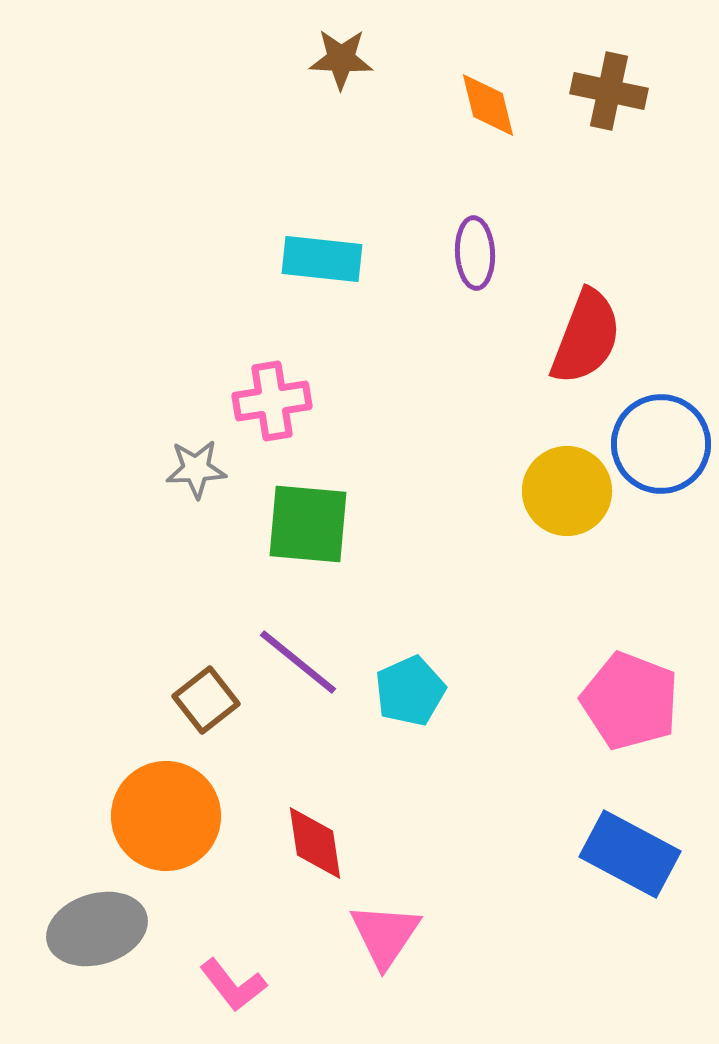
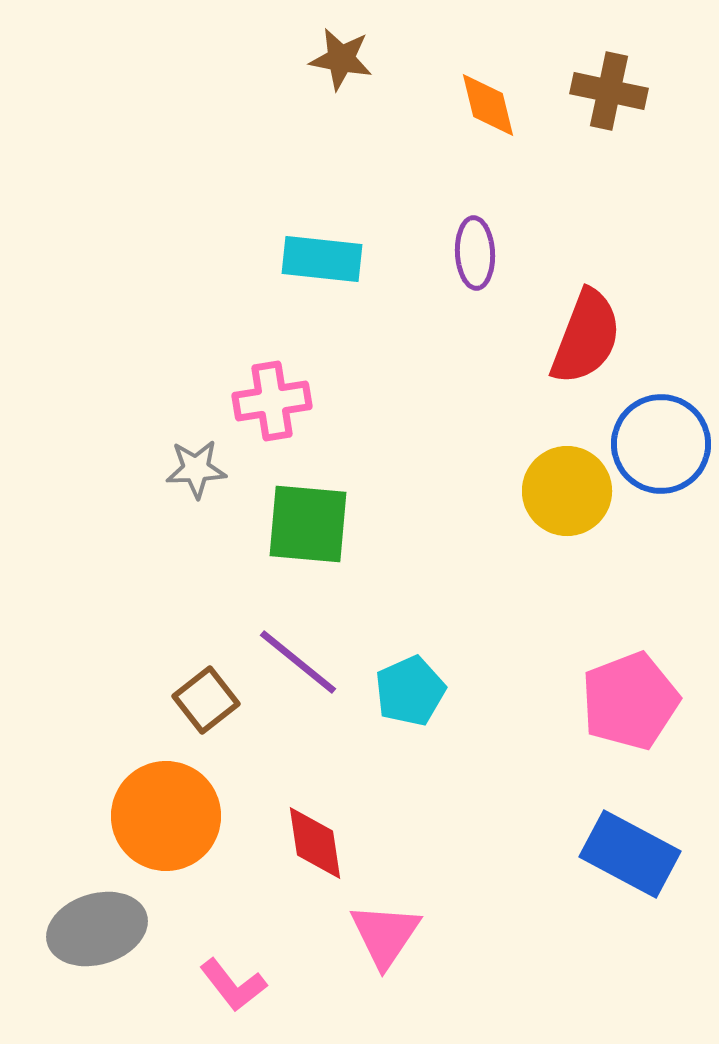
brown star: rotated 8 degrees clockwise
pink pentagon: rotated 30 degrees clockwise
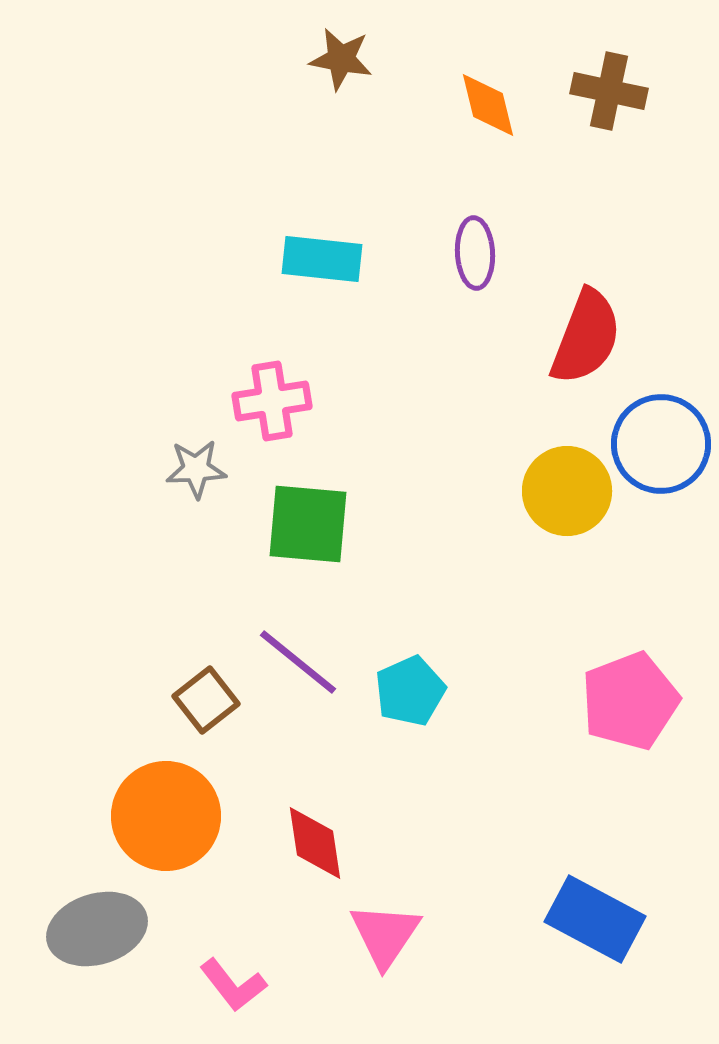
blue rectangle: moved 35 px left, 65 px down
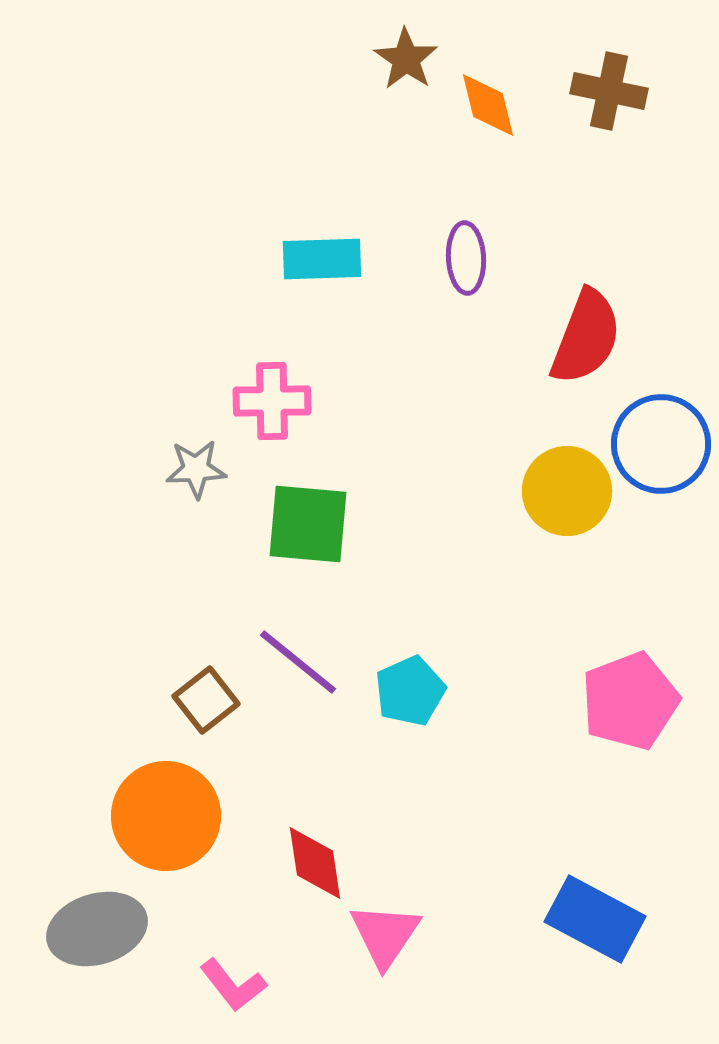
brown star: moved 65 px right; rotated 24 degrees clockwise
purple ellipse: moved 9 px left, 5 px down
cyan rectangle: rotated 8 degrees counterclockwise
pink cross: rotated 8 degrees clockwise
red diamond: moved 20 px down
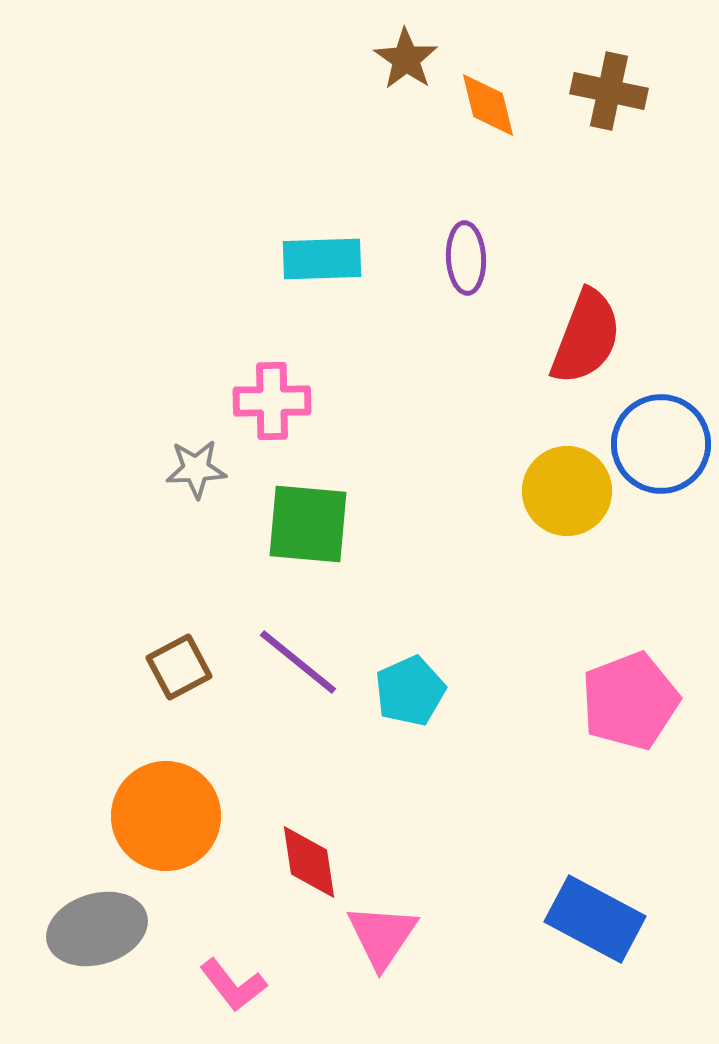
brown square: moved 27 px left, 33 px up; rotated 10 degrees clockwise
red diamond: moved 6 px left, 1 px up
pink triangle: moved 3 px left, 1 px down
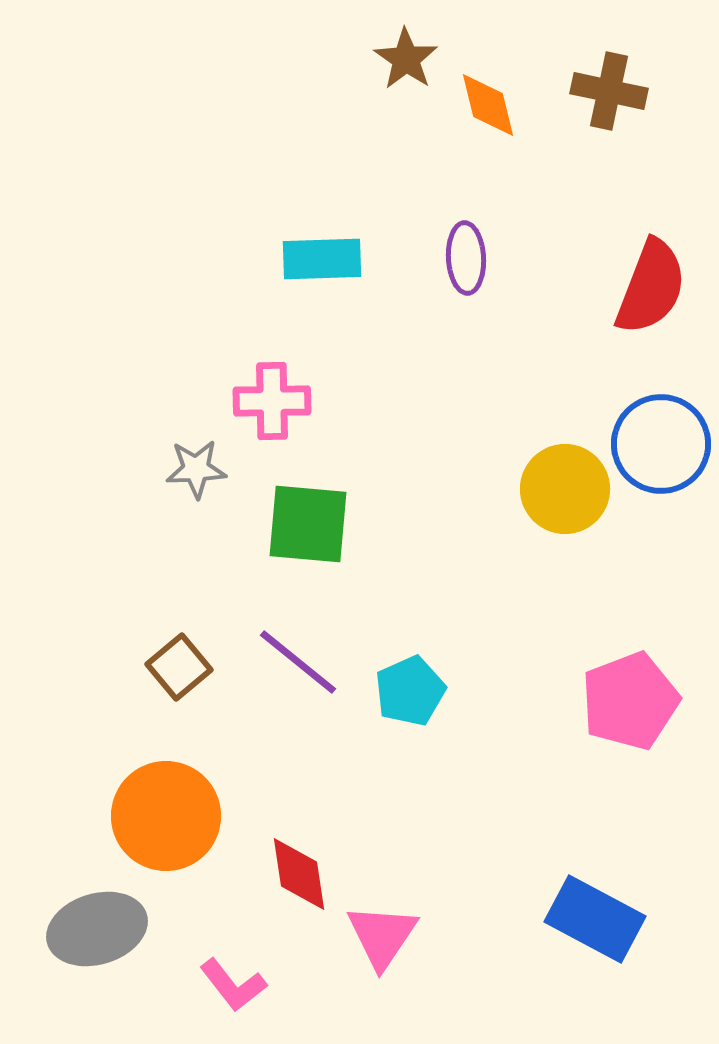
red semicircle: moved 65 px right, 50 px up
yellow circle: moved 2 px left, 2 px up
brown square: rotated 12 degrees counterclockwise
red diamond: moved 10 px left, 12 px down
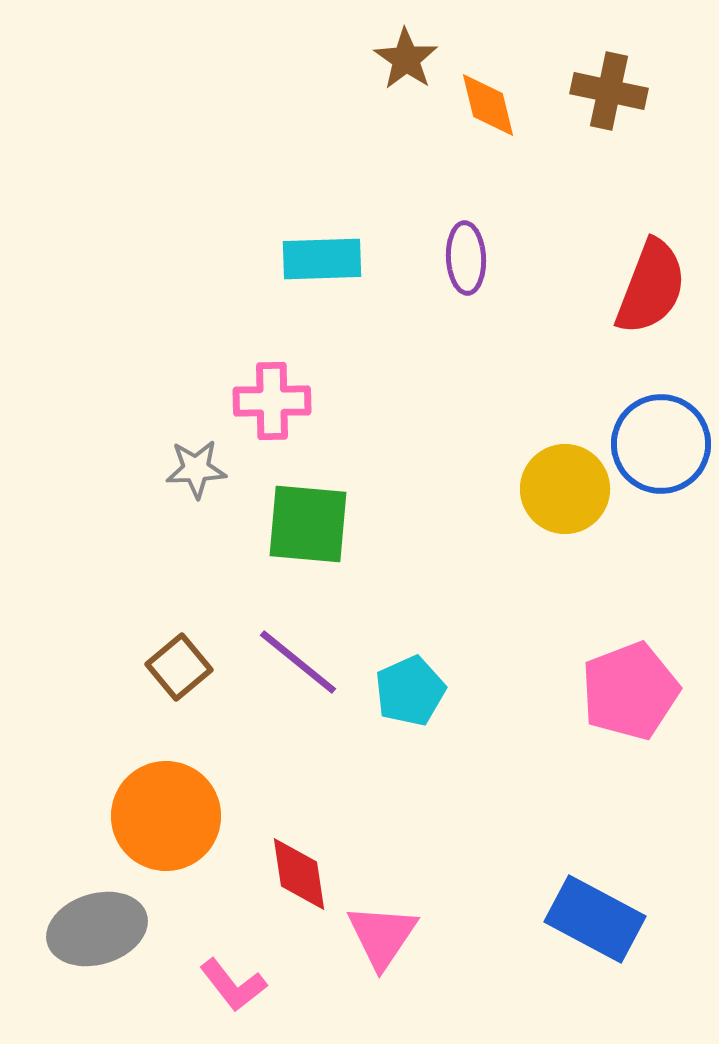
pink pentagon: moved 10 px up
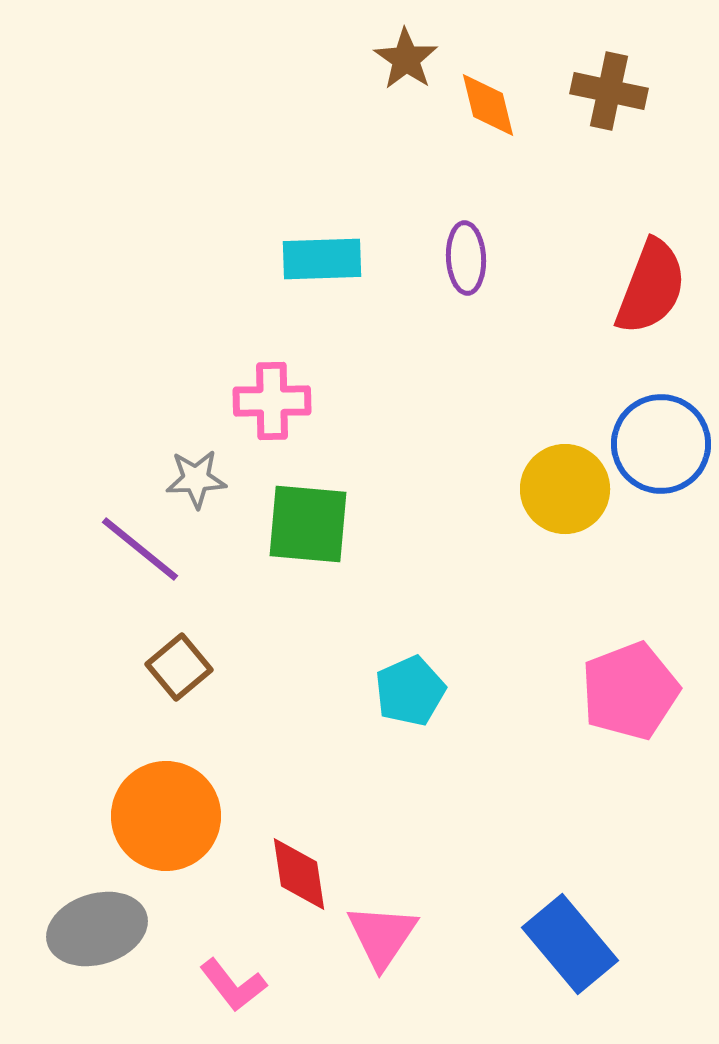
gray star: moved 10 px down
purple line: moved 158 px left, 113 px up
blue rectangle: moved 25 px left, 25 px down; rotated 22 degrees clockwise
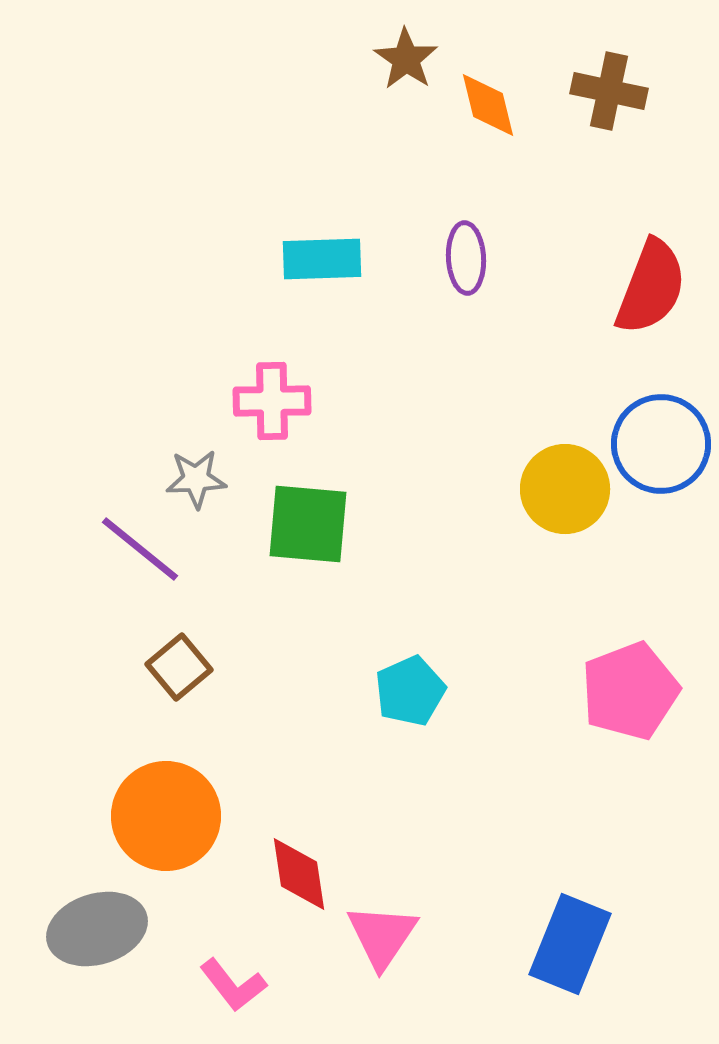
blue rectangle: rotated 62 degrees clockwise
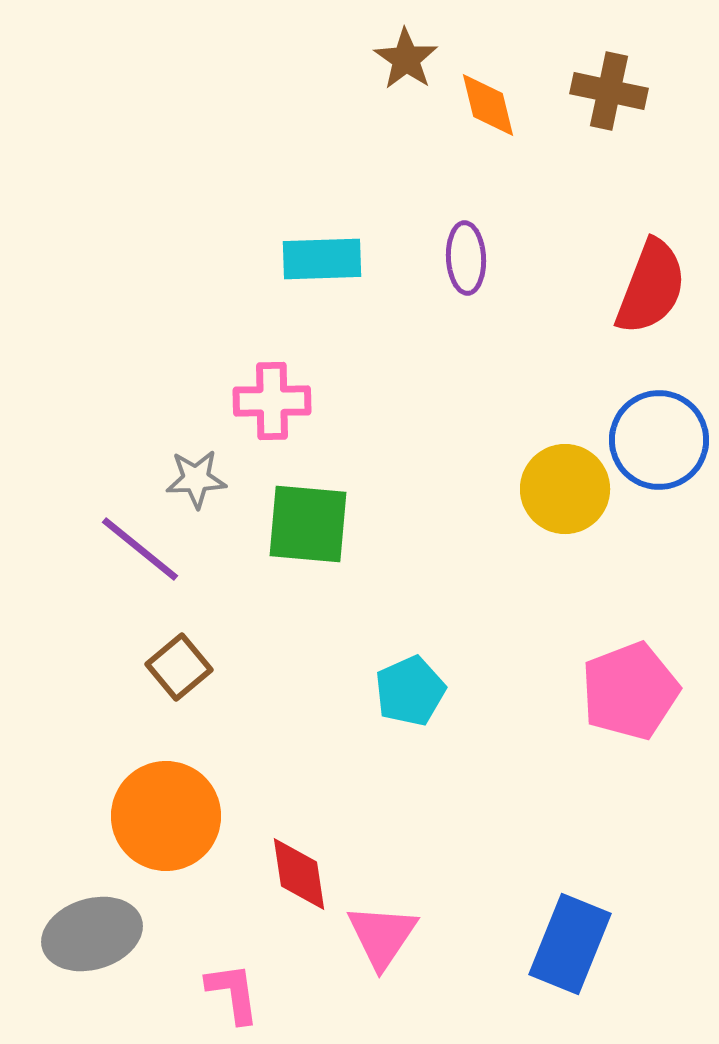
blue circle: moved 2 px left, 4 px up
gray ellipse: moved 5 px left, 5 px down
pink L-shape: moved 8 px down; rotated 150 degrees counterclockwise
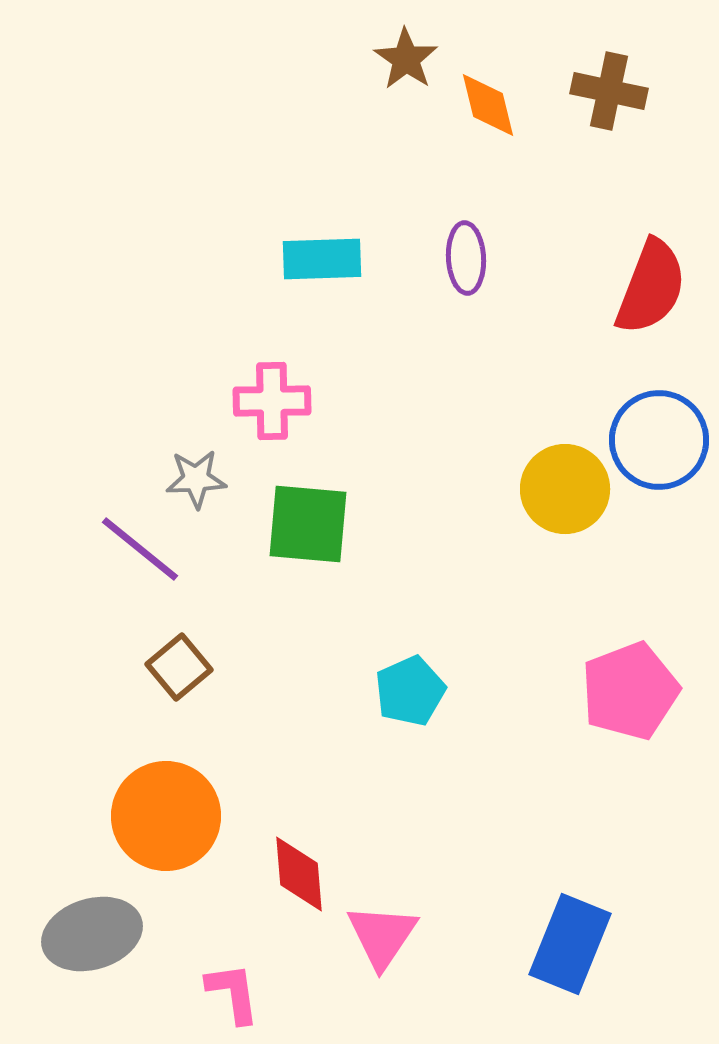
red diamond: rotated 4 degrees clockwise
